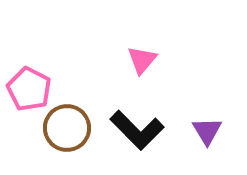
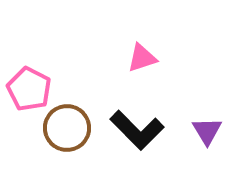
pink triangle: moved 2 px up; rotated 32 degrees clockwise
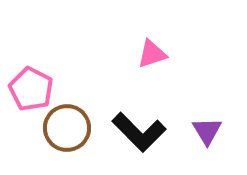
pink triangle: moved 10 px right, 4 px up
pink pentagon: moved 2 px right
black L-shape: moved 2 px right, 2 px down
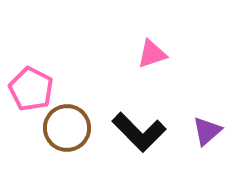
purple triangle: rotated 20 degrees clockwise
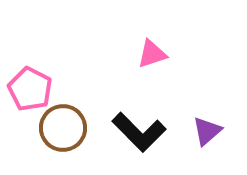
pink pentagon: moved 1 px left
brown circle: moved 4 px left
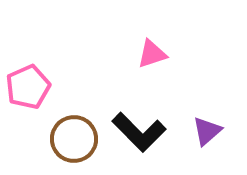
pink pentagon: moved 2 px left, 2 px up; rotated 21 degrees clockwise
brown circle: moved 11 px right, 11 px down
